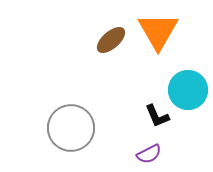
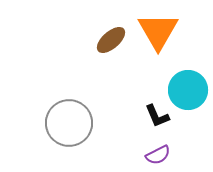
gray circle: moved 2 px left, 5 px up
purple semicircle: moved 9 px right, 1 px down
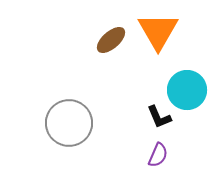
cyan circle: moved 1 px left
black L-shape: moved 2 px right, 1 px down
purple semicircle: rotated 40 degrees counterclockwise
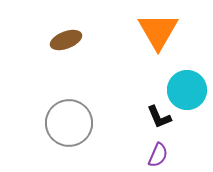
brown ellipse: moved 45 px left; rotated 20 degrees clockwise
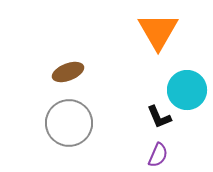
brown ellipse: moved 2 px right, 32 px down
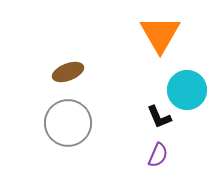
orange triangle: moved 2 px right, 3 px down
gray circle: moved 1 px left
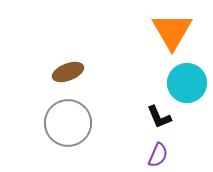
orange triangle: moved 12 px right, 3 px up
cyan circle: moved 7 px up
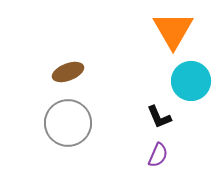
orange triangle: moved 1 px right, 1 px up
cyan circle: moved 4 px right, 2 px up
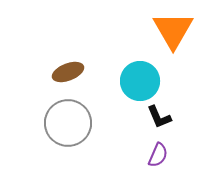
cyan circle: moved 51 px left
